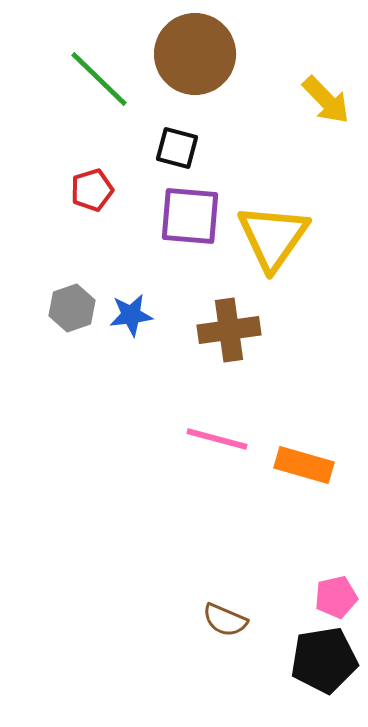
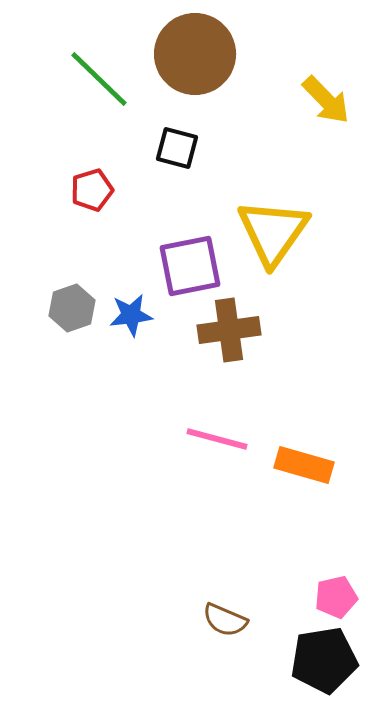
purple square: moved 50 px down; rotated 16 degrees counterclockwise
yellow triangle: moved 5 px up
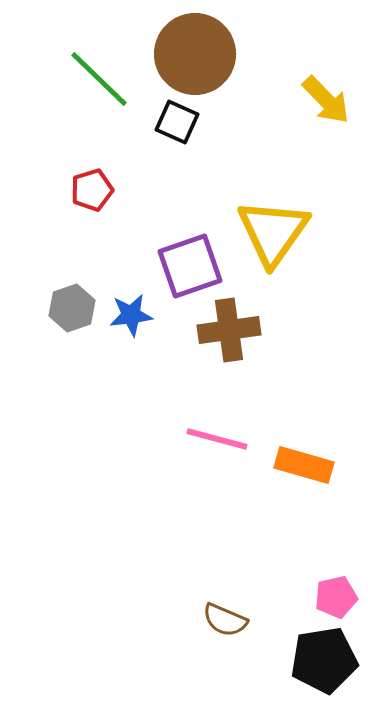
black square: moved 26 px up; rotated 9 degrees clockwise
purple square: rotated 8 degrees counterclockwise
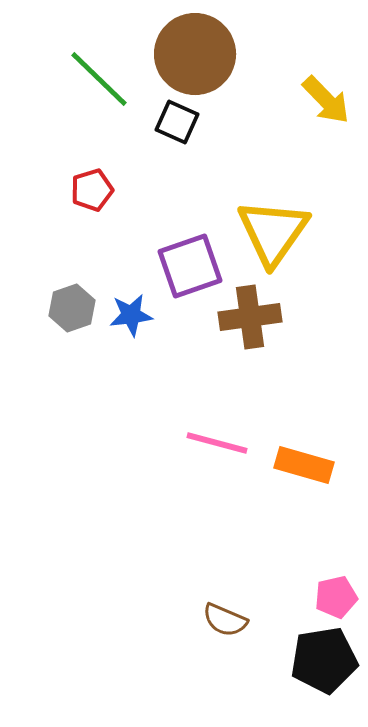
brown cross: moved 21 px right, 13 px up
pink line: moved 4 px down
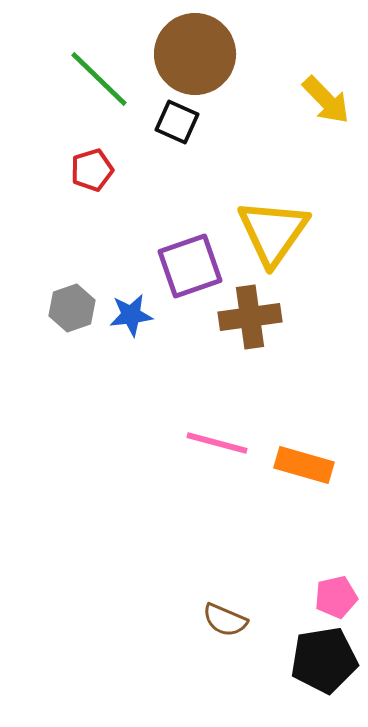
red pentagon: moved 20 px up
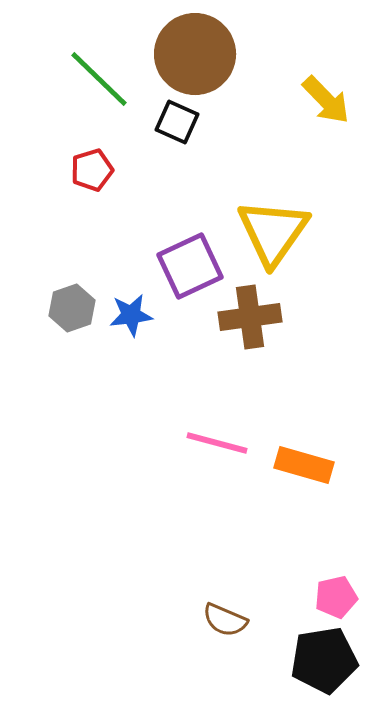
purple square: rotated 6 degrees counterclockwise
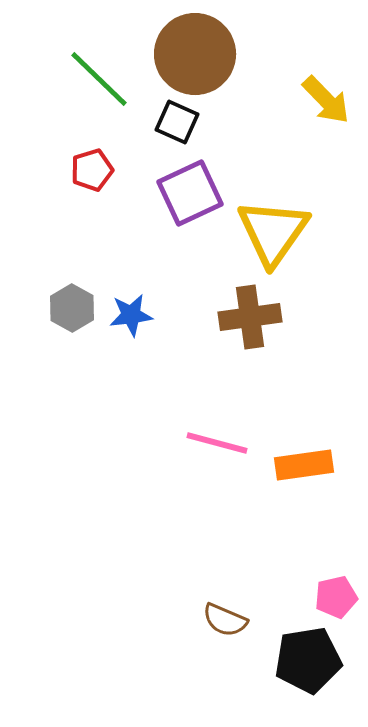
purple square: moved 73 px up
gray hexagon: rotated 12 degrees counterclockwise
orange rectangle: rotated 24 degrees counterclockwise
black pentagon: moved 16 px left
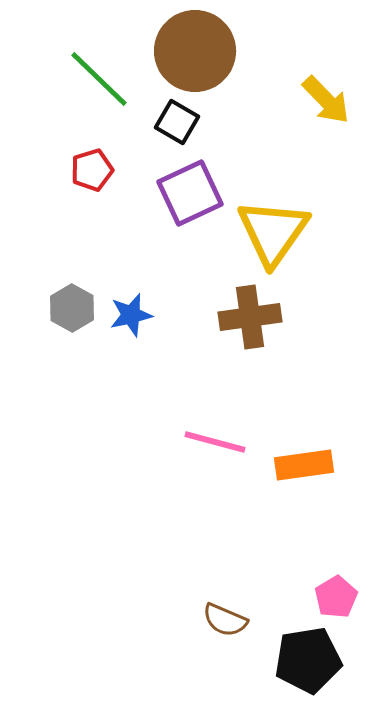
brown circle: moved 3 px up
black square: rotated 6 degrees clockwise
blue star: rotated 6 degrees counterclockwise
pink line: moved 2 px left, 1 px up
pink pentagon: rotated 18 degrees counterclockwise
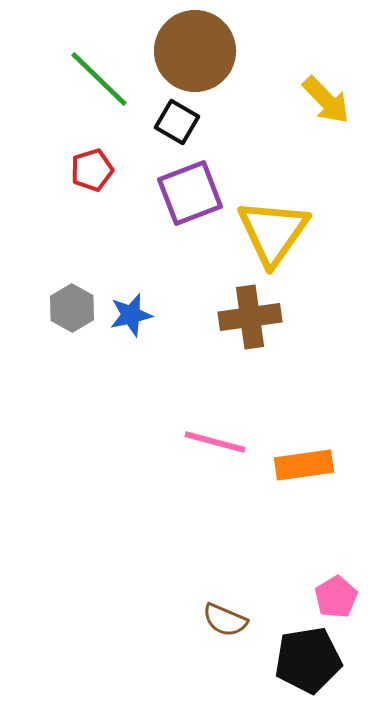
purple square: rotated 4 degrees clockwise
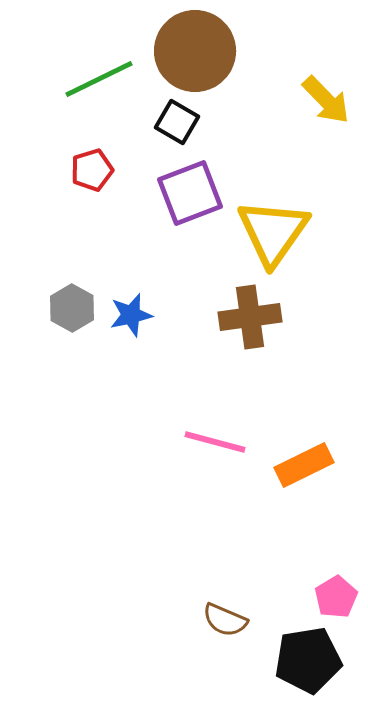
green line: rotated 70 degrees counterclockwise
orange rectangle: rotated 18 degrees counterclockwise
